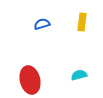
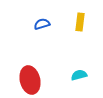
yellow rectangle: moved 2 px left
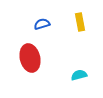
yellow rectangle: rotated 18 degrees counterclockwise
red ellipse: moved 22 px up
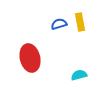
blue semicircle: moved 17 px right
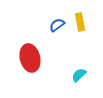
blue semicircle: moved 2 px left, 1 px down; rotated 21 degrees counterclockwise
cyan semicircle: rotated 28 degrees counterclockwise
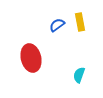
red ellipse: moved 1 px right
cyan semicircle: rotated 28 degrees counterclockwise
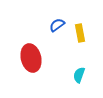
yellow rectangle: moved 11 px down
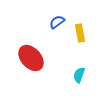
blue semicircle: moved 3 px up
red ellipse: rotated 28 degrees counterclockwise
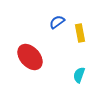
red ellipse: moved 1 px left, 1 px up
